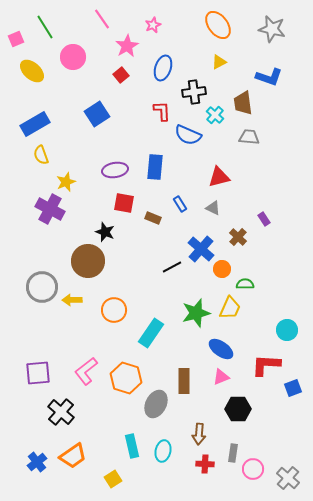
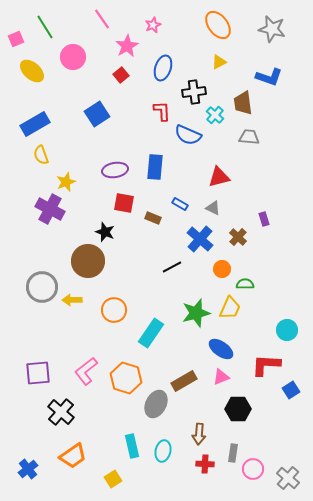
blue rectangle at (180, 204): rotated 28 degrees counterclockwise
purple rectangle at (264, 219): rotated 16 degrees clockwise
blue cross at (201, 249): moved 1 px left, 10 px up
brown rectangle at (184, 381): rotated 60 degrees clockwise
blue square at (293, 388): moved 2 px left, 2 px down; rotated 12 degrees counterclockwise
blue cross at (37, 462): moved 9 px left, 7 px down
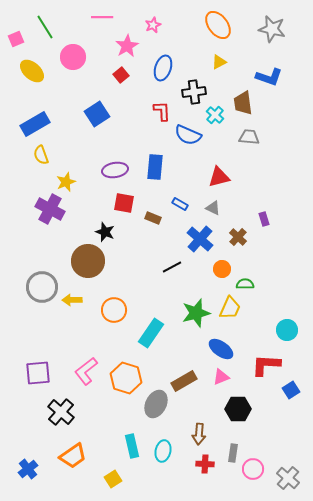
pink line at (102, 19): moved 2 px up; rotated 55 degrees counterclockwise
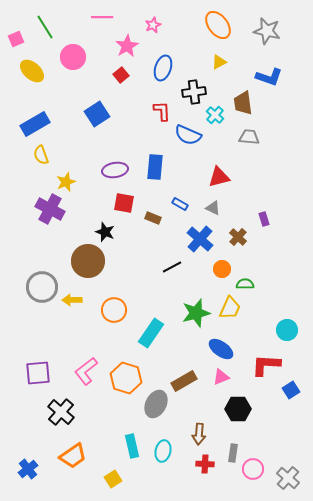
gray star at (272, 29): moved 5 px left, 2 px down
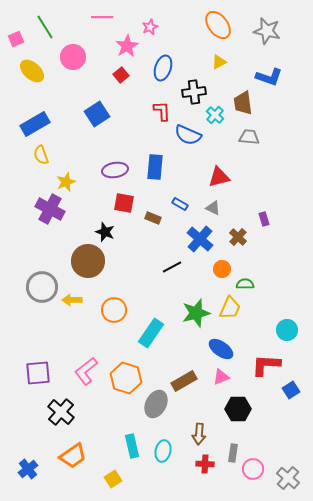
pink star at (153, 25): moved 3 px left, 2 px down
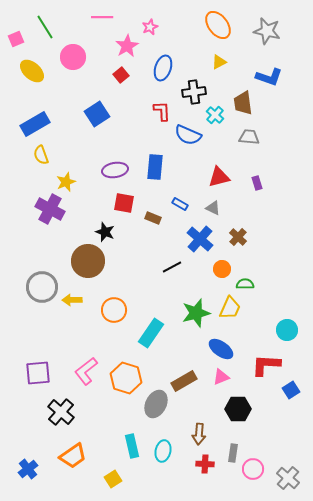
purple rectangle at (264, 219): moved 7 px left, 36 px up
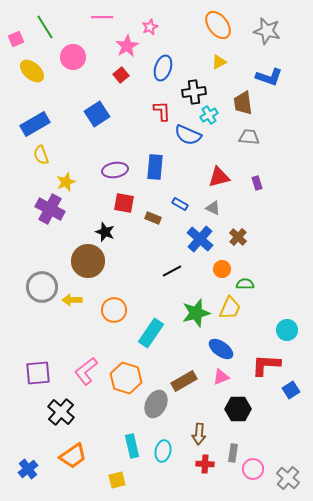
cyan cross at (215, 115): moved 6 px left; rotated 18 degrees clockwise
black line at (172, 267): moved 4 px down
yellow square at (113, 479): moved 4 px right, 1 px down; rotated 18 degrees clockwise
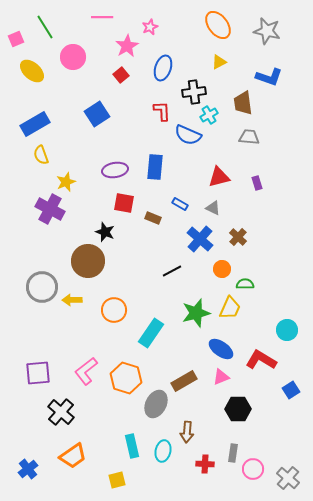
red L-shape at (266, 365): moved 5 px left, 5 px up; rotated 28 degrees clockwise
brown arrow at (199, 434): moved 12 px left, 2 px up
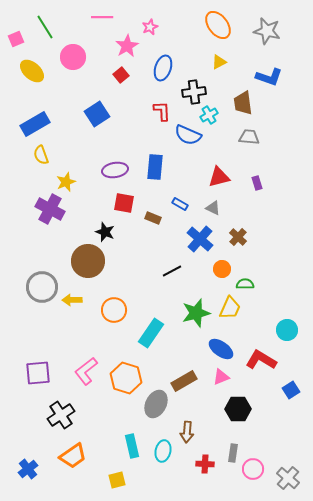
black cross at (61, 412): moved 3 px down; rotated 16 degrees clockwise
